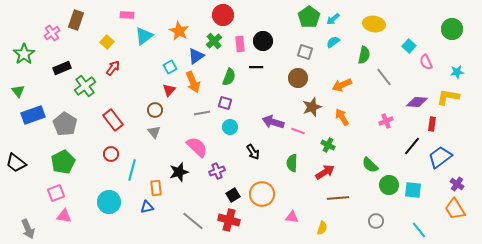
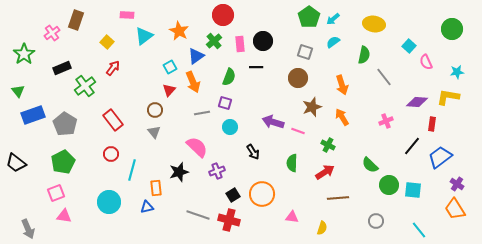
orange arrow at (342, 85): rotated 84 degrees counterclockwise
gray line at (193, 221): moved 5 px right, 6 px up; rotated 20 degrees counterclockwise
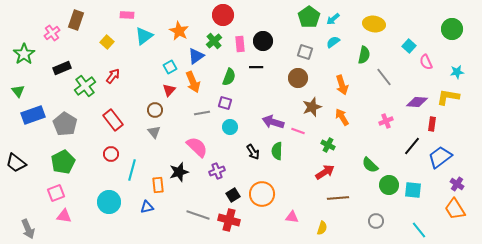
red arrow at (113, 68): moved 8 px down
green semicircle at (292, 163): moved 15 px left, 12 px up
orange rectangle at (156, 188): moved 2 px right, 3 px up
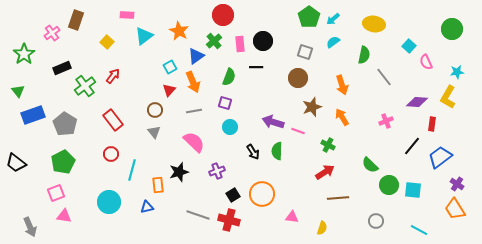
yellow L-shape at (448, 97): rotated 70 degrees counterclockwise
gray line at (202, 113): moved 8 px left, 2 px up
pink semicircle at (197, 147): moved 3 px left, 5 px up
gray arrow at (28, 229): moved 2 px right, 2 px up
cyan line at (419, 230): rotated 24 degrees counterclockwise
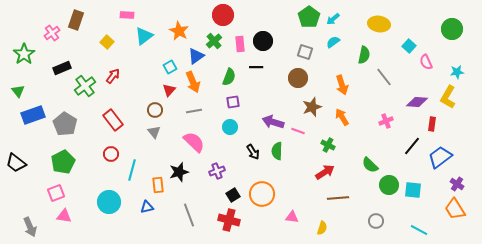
yellow ellipse at (374, 24): moved 5 px right
purple square at (225, 103): moved 8 px right, 1 px up; rotated 24 degrees counterclockwise
gray line at (198, 215): moved 9 px left; rotated 50 degrees clockwise
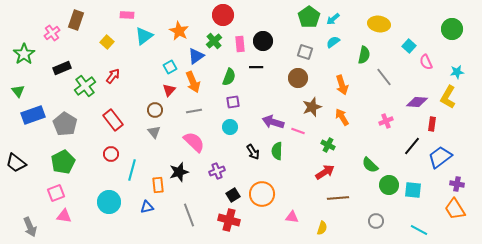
purple cross at (457, 184): rotated 24 degrees counterclockwise
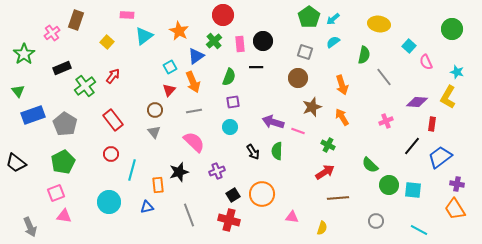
cyan star at (457, 72): rotated 24 degrees clockwise
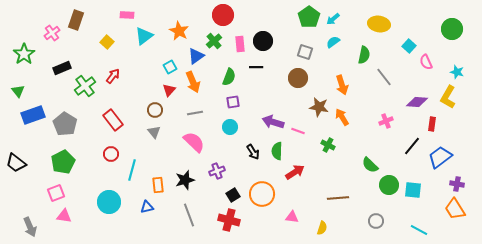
brown star at (312, 107): moved 7 px right; rotated 30 degrees clockwise
gray line at (194, 111): moved 1 px right, 2 px down
black star at (179, 172): moved 6 px right, 8 px down
red arrow at (325, 172): moved 30 px left
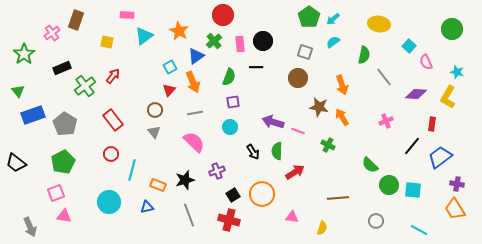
yellow square at (107, 42): rotated 32 degrees counterclockwise
purple diamond at (417, 102): moved 1 px left, 8 px up
orange rectangle at (158, 185): rotated 63 degrees counterclockwise
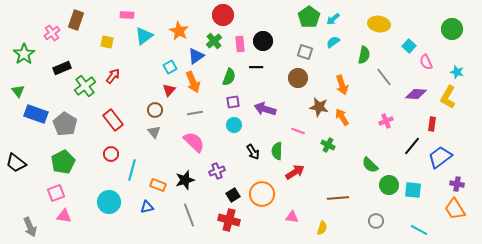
blue rectangle at (33, 115): moved 3 px right, 1 px up; rotated 40 degrees clockwise
purple arrow at (273, 122): moved 8 px left, 13 px up
cyan circle at (230, 127): moved 4 px right, 2 px up
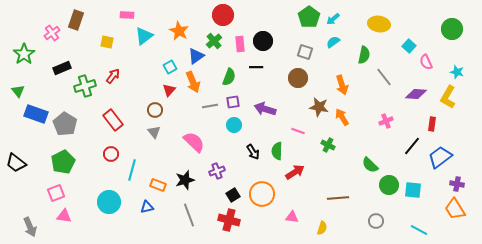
green cross at (85, 86): rotated 20 degrees clockwise
gray line at (195, 113): moved 15 px right, 7 px up
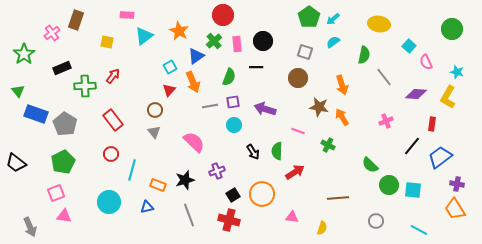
pink rectangle at (240, 44): moved 3 px left
green cross at (85, 86): rotated 15 degrees clockwise
